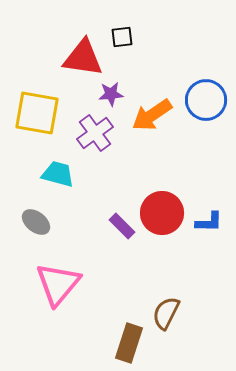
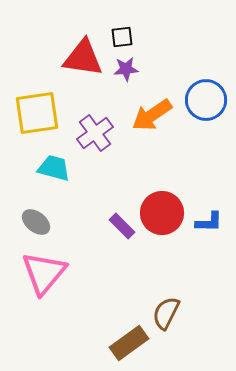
purple star: moved 15 px right, 25 px up
yellow square: rotated 18 degrees counterclockwise
cyan trapezoid: moved 4 px left, 6 px up
pink triangle: moved 14 px left, 11 px up
brown rectangle: rotated 36 degrees clockwise
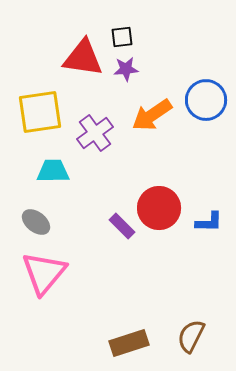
yellow square: moved 3 px right, 1 px up
cyan trapezoid: moved 1 px left, 3 px down; rotated 16 degrees counterclockwise
red circle: moved 3 px left, 5 px up
brown semicircle: moved 25 px right, 23 px down
brown rectangle: rotated 18 degrees clockwise
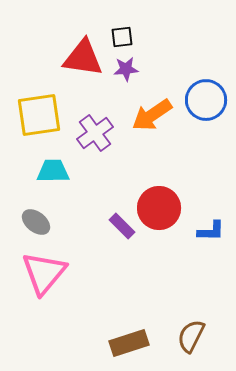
yellow square: moved 1 px left, 3 px down
blue L-shape: moved 2 px right, 9 px down
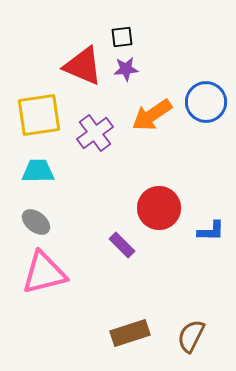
red triangle: moved 8 px down; rotated 15 degrees clockwise
blue circle: moved 2 px down
cyan trapezoid: moved 15 px left
purple rectangle: moved 19 px down
pink triangle: rotated 36 degrees clockwise
brown rectangle: moved 1 px right, 10 px up
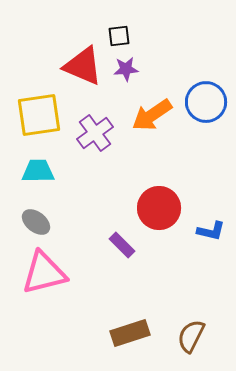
black square: moved 3 px left, 1 px up
blue L-shape: rotated 12 degrees clockwise
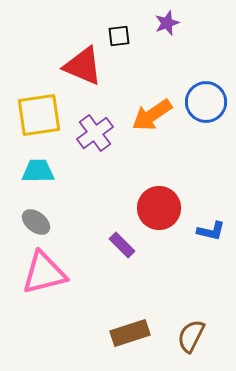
purple star: moved 41 px right, 46 px up; rotated 15 degrees counterclockwise
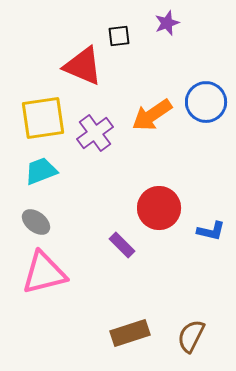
yellow square: moved 4 px right, 3 px down
cyan trapezoid: moved 3 px right; rotated 20 degrees counterclockwise
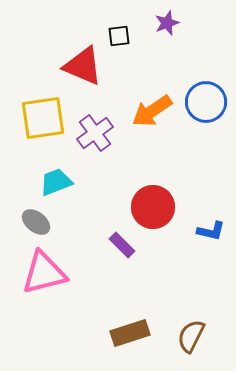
orange arrow: moved 4 px up
cyan trapezoid: moved 15 px right, 11 px down
red circle: moved 6 px left, 1 px up
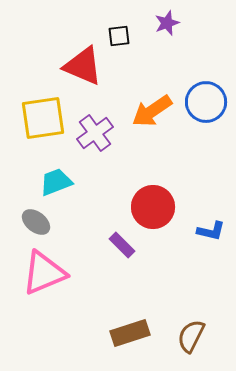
pink triangle: rotated 9 degrees counterclockwise
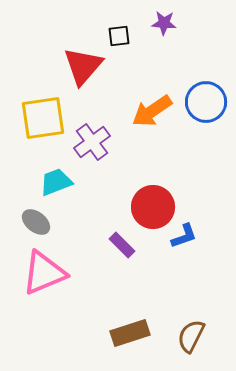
purple star: moved 3 px left; rotated 25 degrees clockwise
red triangle: rotated 48 degrees clockwise
purple cross: moved 3 px left, 9 px down
blue L-shape: moved 27 px left, 5 px down; rotated 32 degrees counterclockwise
